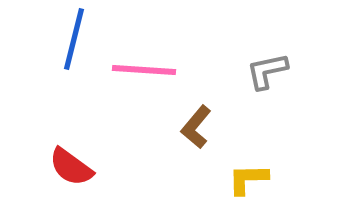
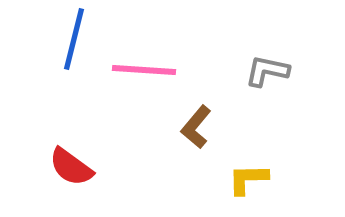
gray L-shape: rotated 24 degrees clockwise
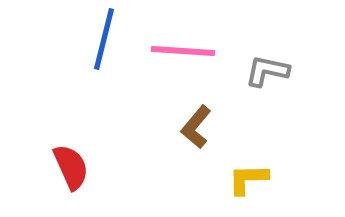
blue line: moved 30 px right
pink line: moved 39 px right, 19 px up
red semicircle: rotated 150 degrees counterclockwise
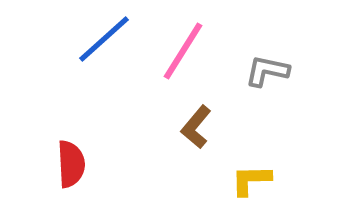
blue line: rotated 34 degrees clockwise
pink line: rotated 62 degrees counterclockwise
red semicircle: moved 3 px up; rotated 21 degrees clockwise
yellow L-shape: moved 3 px right, 1 px down
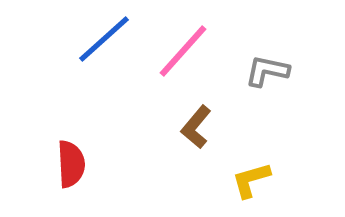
pink line: rotated 10 degrees clockwise
yellow L-shape: rotated 15 degrees counterclockwise
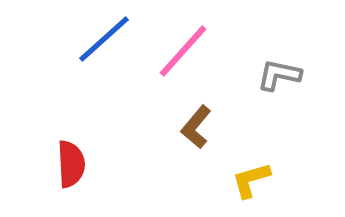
gray L-shape: moved 12 px right, 4 px down
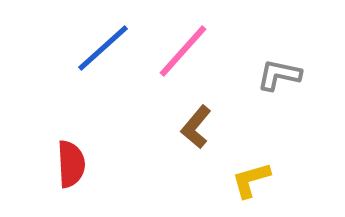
blue line: moved 1 px left, 9 px down
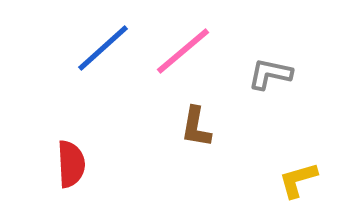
pink line: rotated 8 degrees clockwise
gray L-shape: moved 9 px left, 1 px up
brown L-shape: rotated 30 degrees counterclockwise
yellow L-shape: moved 47 px right
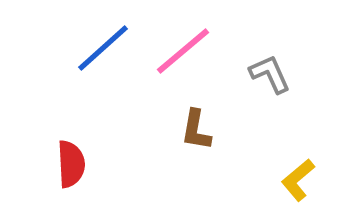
gray L-shape: rotated 54 degrees clockwise
brown L-shape: moved 3 px down
yellow L-shape: rotated 24 degrees counterclockwise
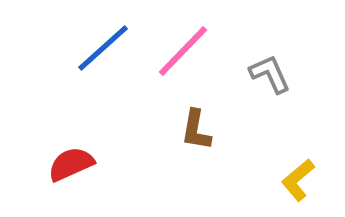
pink line: rotated 6 degrees counterclockwise
red semicircle: rotated 111 degrees counterclockwise
